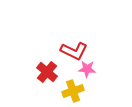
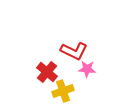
yellow cross: moved 10 px left
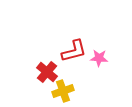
red L-shape: rotated 40 degrees counterclockwise
pink star: moved 12 px right, 11 px up
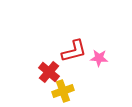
red cross: moved 2 px right
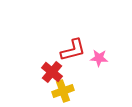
red L-shape: moved 1 px left, 1 px up
red cross: moved 3 px right
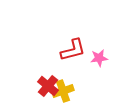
pink star: rotated 12 degrees counterclockwise
red cross: moved 4 px left, 14 px down
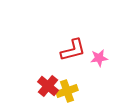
yellow cross: moved 4 px right
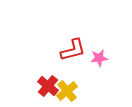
yellow cross: rotated 20 degrees counterclockwise
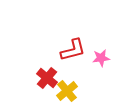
pink star: moved 2 px right
red cross: moved 1 px left, 8 px up
